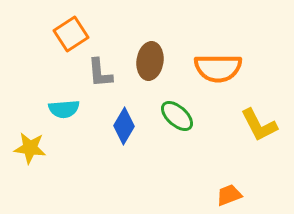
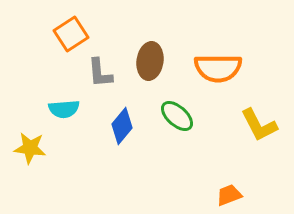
blue diamond: moved 2 px left; rotated 9 degrees clockwise
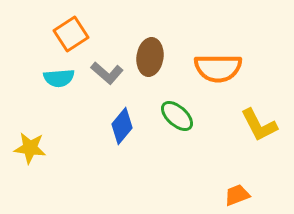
brown ellipse: moved 4 px up
gray L-shape: moved 7 px right; rotated 44 degrees counterclockwise
cyan semicircle: moved 5 px left, 31 px up
orange trapezoid: moved 8 px right
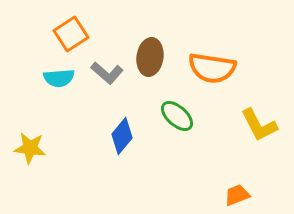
orange semicircle: moved 6 px left; rotated 9 degrees clockwise
blue diamond: moved 10 px down
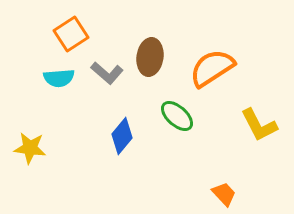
orange semicircle: rotated 138 degrees clockwise
orange trapezoid: moved 13 px left, 1 px up; rotated 68 degrees clockwise
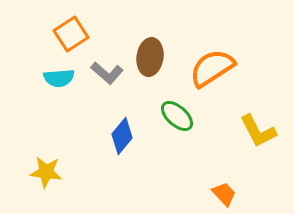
yellow L-shape: moved 1 px left, 6 px down
yellow star: moved 16 px right, 24 px down
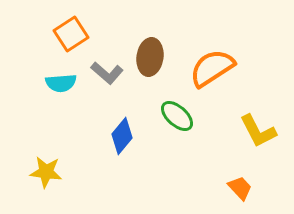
cyan semicircle: moved 2 px right, 5 px down
orange trapezoid: moved 16 px right, 6 px up
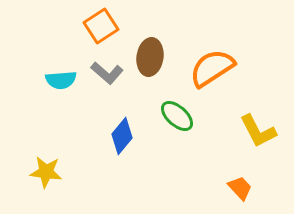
orange square: moved 30 px right, 8 px up
cyan semicircle: moved 3 px up
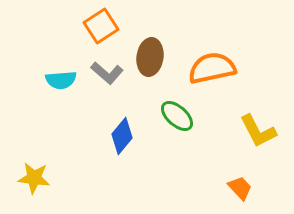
orange semicircle: rotated 21 degrees clockwise
yellow star: moved 12 px left, 6 px down
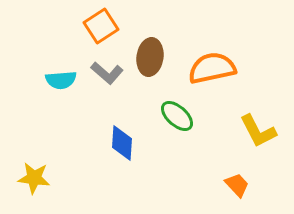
blue diamond: moved 7 px down; rotated 36 degrees counterclockwise
orange trapezoid: moved 3 px left, 3 px up
